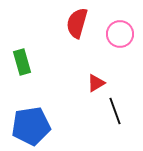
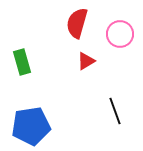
red triangle: moved 10 px left, 22 px up
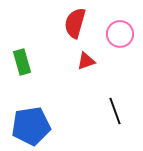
red semicircle: moved 2 px left
red triangle: rotated 12 degrees clockwise
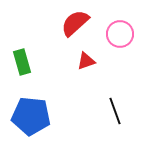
red semicircle: rotated 32 degrees clockwise
blue pentagon: moved 10 px up; rotated 15 degrees clockwise
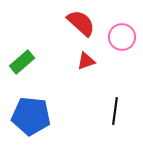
red semicircle: moved 6 px right; rotated 84 degrees clockwise
pink circle: moved 2 px right, 3 px down
green rectangle: rotated 65 degrees clockwise
black line: rotated 28 degrees clockwise
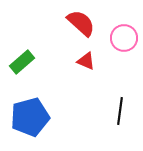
pink circle: moved 2 px right, 1 px down
red triangle: rotated 42 degrees clockwise
black line: moved 5 px right
blue pentagon: moved 1 px left, 1 px down; rotated 21 degrees counterclockwise
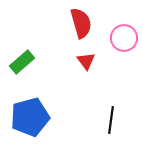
red semicircle: rotated 32 degrees clockwise
red triangle: rotated 30 degrees clockwise
black line: moved 9 px left, 9 px down
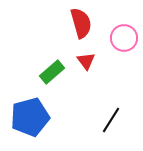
green rectangle: moved 30 px right, 10 px down
black line: rotated 24 degrees clockwise
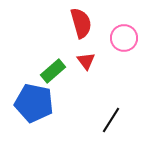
green rectangle: moved 1 px right, 1 px up
blue pentagon: moved 4 px right, 14 px up; rotated 27 degrees clockwise
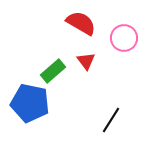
red semicircle: rotated 44 degrees counterclockwise
blue pentagon: moved 4 px left
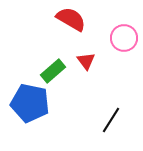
red semicircle: moved 10 px left, 4 px up
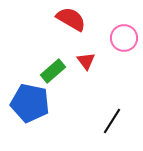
black line: moved 1 px right, 1 px down
